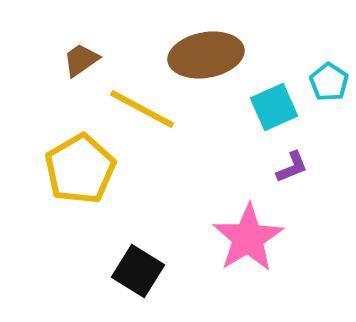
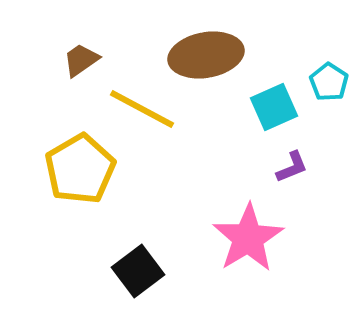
black square: rotated 21 degrees clockwise
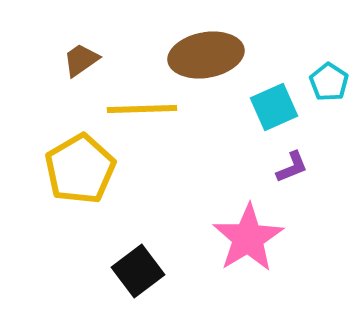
yellow line: rotated 30 degrees counterclockwise
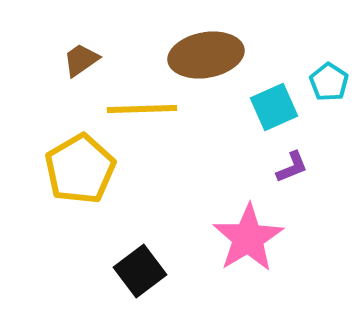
black square: moved 2 px right
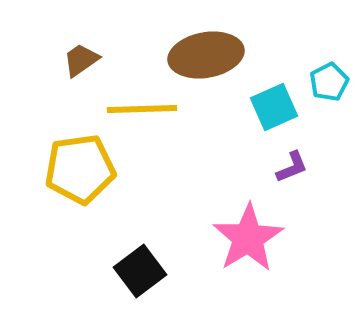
cyan pentagon: rotated 12 degrees clockwise
yellow pentagon: rotated 22 degrees clockwise
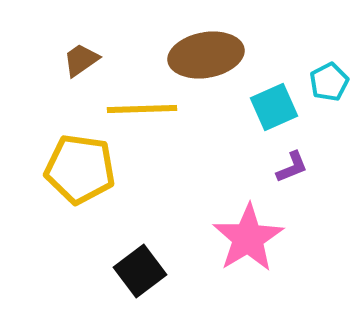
yellow pentagon: rotated 16 degrees clockwise
